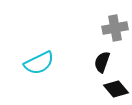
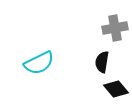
black semicircle: rotated 10 degrees counterclockwise
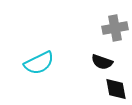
black semicircle: rotated 80 degrees counterclockwise
black diamond: rotated 30 degrees clockwise
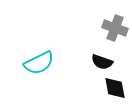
gray cross: rotated 30 degrees clockwise
black diamond: moved 1 px left, 1 px up
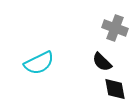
black semicircle: rotated 25 degrees clockwise
black diamond: moved 1 px down
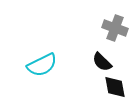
cyan semicircle: moved 3 px right, 2 px down
black diamond: moved 2 px up
